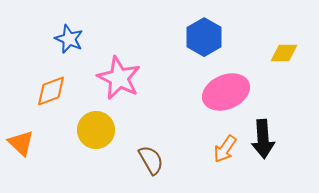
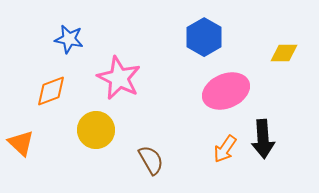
blue star: rotated 12 degrees counterclockwise
pink ellipse: moved 1 px up
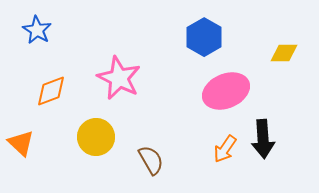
blue star: moved 32 px left, 9 px up; rotated 20 degrees clockwise
yellow circle: moved 7 px down
